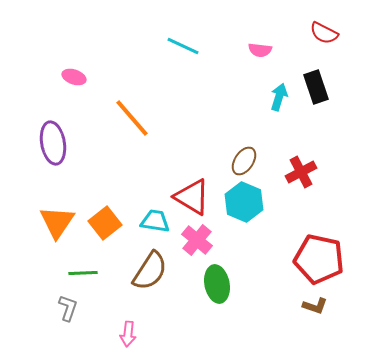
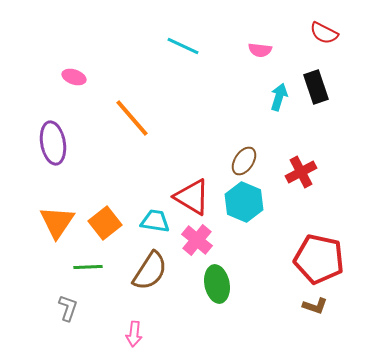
green line: moved 5 px right, 6 px up
pink arrow: moved 6 px right
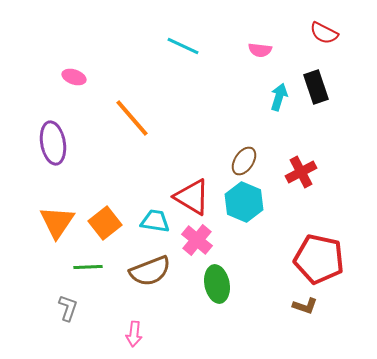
brown semicircle: rotated 36 degrees clockwise
brown L-shape: moved 10 px left
